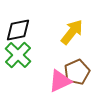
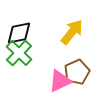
black diamond: moved 1 px right, 3 px down
green cross: moved 1 px right, 2 px up
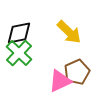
yellow arrow: moved 3 px left; rotated 96 degrees clockwise
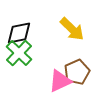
yellow arrow: moved 3 px right, 3 px up
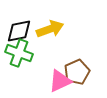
yellow arrow: moved 22 px left; rotated 64 degrees counterclockwise
black diamond: moved 2 px up
green cross: rotated 24 degrees counterclockwise
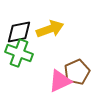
black diamond: moved 1 px down
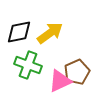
yellow arrow: moved 4 px down; rotated 16 degrees counterclockwise
green cross: moved 9 px right, 12 px down
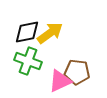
black diamond: moved 8 px right
green cross: moved 4 px up
brown pentagon: rotated 30 degrees clockwise
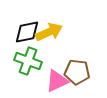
yellow arrow: moved 1 px left, 1 px up; rotated 12 degrees clockwise
pink triangle: moved 3 px left
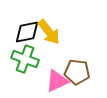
yellow arrow: rotated 76 degrees clockwise
green cross: moved 3 px left, 2 px up
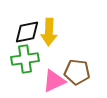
yellow arrow: rotated 40 degrees clockwise
green cross: rotated 28 degrees counterclockwise
pink triangle: moved 3 px left
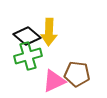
black diamond: moved 4 px down; rotated 52 degrees clockwise
green cross: moved 3 px right, 3 px up; rotated 8 degrees counterclockwise
brown pentagon: moved 2 px down
